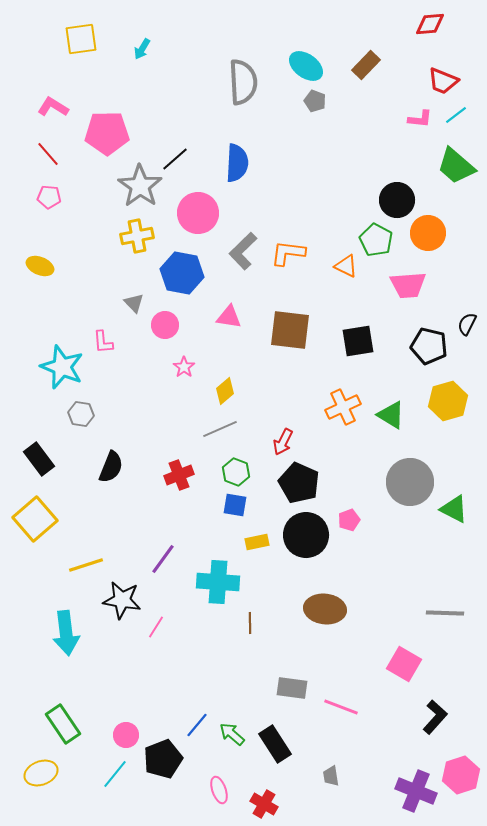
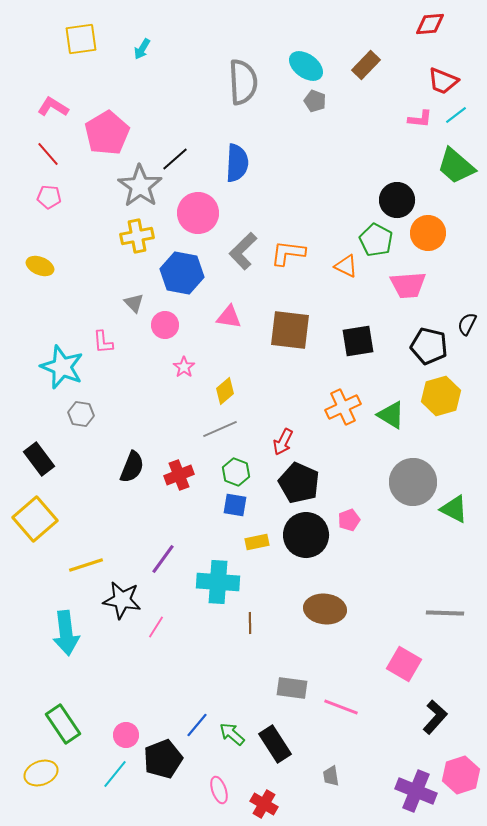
pink pentagon at (107, 133): rotated 30 degrees counterclockwise
yellow hexagon at (448, 401): moved 7 px left, 5 px up
black semicircle at (111, 467): moved 21 px right
gray circle at (410, 482): moved 3 px right
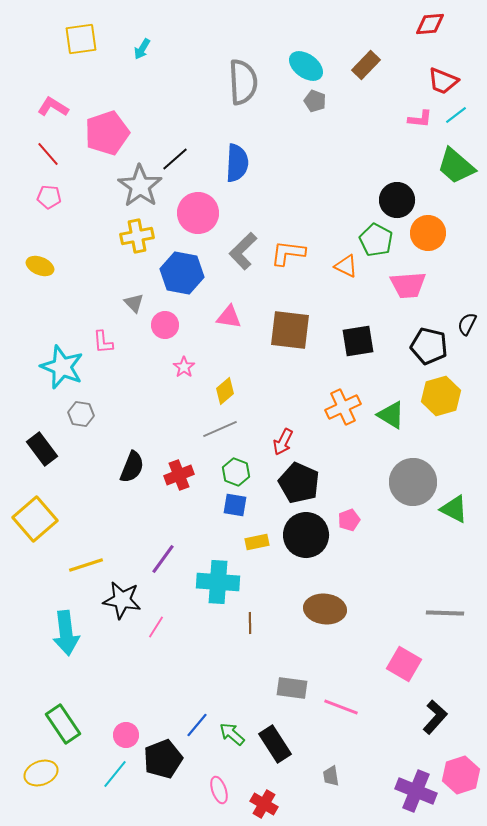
pink pentagon at (107, 133): rotated 12 degrees clockwise
black rectangle at (39, 459): moved 3 px right, 10 px up
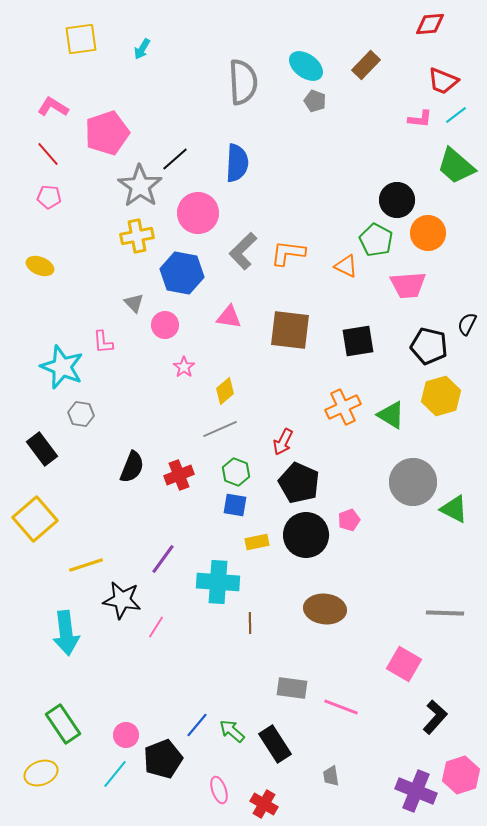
green arrow at (232, 734): moved 3 px up
